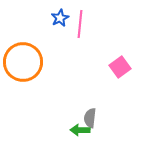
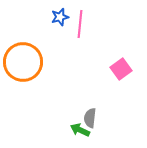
blue star: moved 1 px up; rotated 12 degrees clockwise
pink square: moved 1 px right, 2 px down
green arrow: rotated 24 degrees clockwise
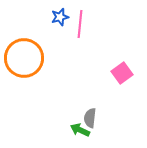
orange circle: moved 1 px right, 4 px up
pink square: moved 1 px right, 4 px down
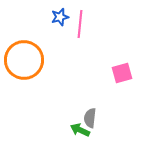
orange circle: moved 2 px down
pink square: rotated 20 degrees clockwise
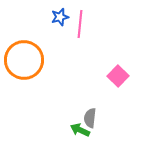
pink square: moved 4 px left, 3 px down; rotated 30 degrees counterclockwise
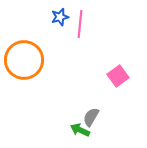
pink square: rotated 10 degrees clockwise
gray semicircle: moved 1 px right, 1 px up; rotated 24 degrees clockwise
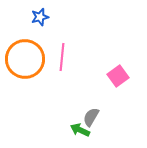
blue star: moved 20 px left
pink line: moved 18 px left, 33 px down
orange circle: moved 1 px right, 1 px up
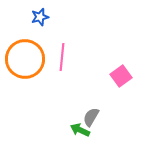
pink square: moved 3 px right
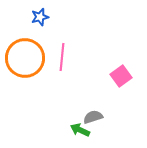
orange circle: moved 1 px up
gray semicircle: moved 2 px right; rotated 42 degrees clockwise
